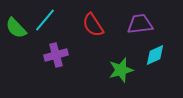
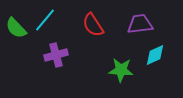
green star: rotated 20 degrees clockwise
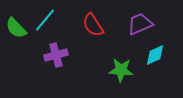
purple trapezoid: rotated 16 degrees counterclockwise
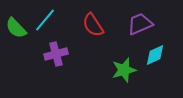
purple cross: moved 1 px up
green star: moved 3 px right; rotated 20 degrees counterclockwise
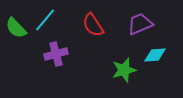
cyan diamond: rotated 20 degrees clockwise
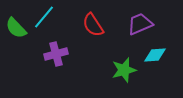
cyan line: moved 1 px left, 3 px up
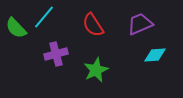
green star: moved 28 px left; rotated 10 degrees counterclockwise
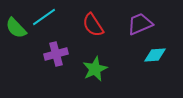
cyan line: rotated 15 degrees clockwise
green star: moved 1 px left, 1 px up
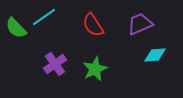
purple cross: moved 1 px left, 10 px down; rotated 20 degrees counterclockwise
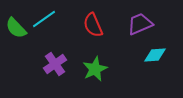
cyan line: moved 2 px down
red semicircle: rotated 10 degrees clockwise
